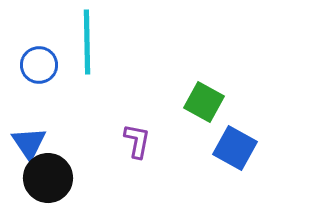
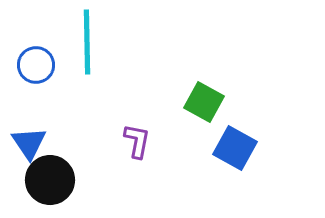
blue circle: moved 3 px left
black circle: moved 2 px right, 2 px down
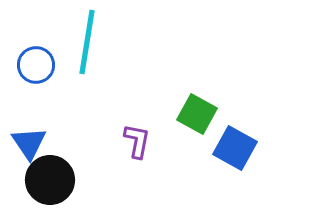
cyan line: rotated 10 degrees clockwise
green square: moved 7 px left, 12 px down
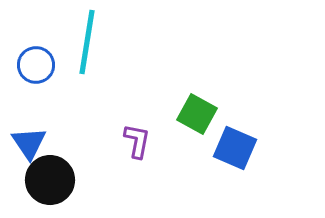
blue square: rotated 6 degrees counterclockwise
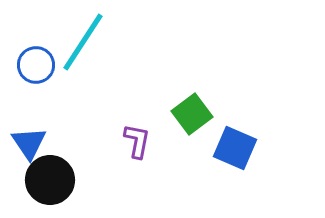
cyan line: moved 4 px left; rotated 24 degrees clockwise
green square: moved 5 px left; rotated 24 degrees clockwise
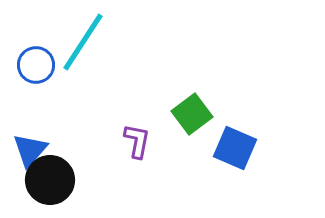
blue triangle: moved 1 px right, 7 px down; rotated 15 degrees clockwise
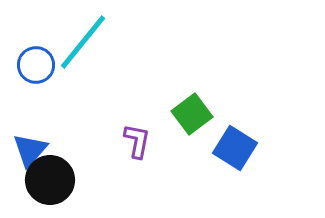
cyan line: rotated 6 degrees clockwise
blue square: rotated 9 degrees clockwise
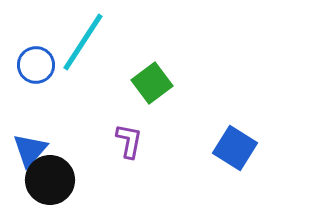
cyan line: rotated 6 degrees counterclockwise
green square: moved 40 px left, 31 px up
purple L-shape: moved 8 px left
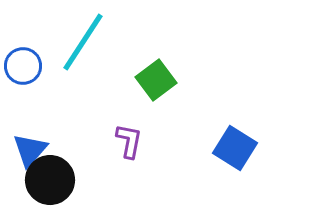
blue circle: moved 13 px left, 1 px down
green square: moved 4 px right, 3 px up
